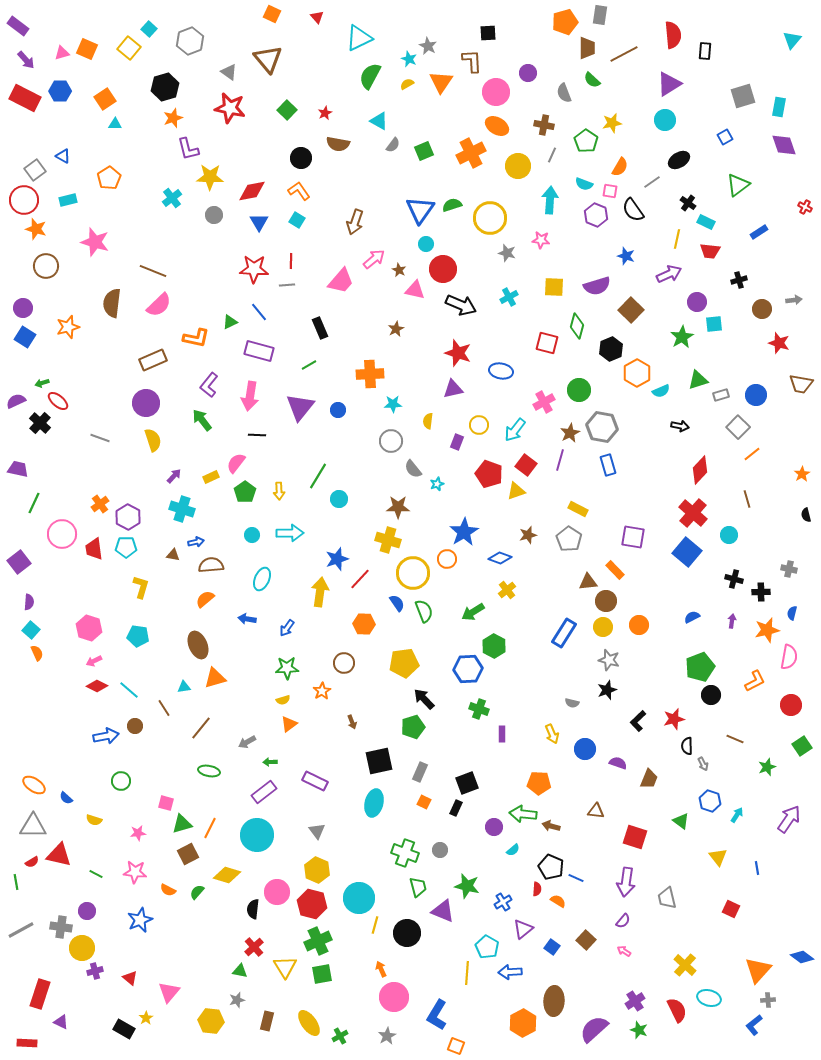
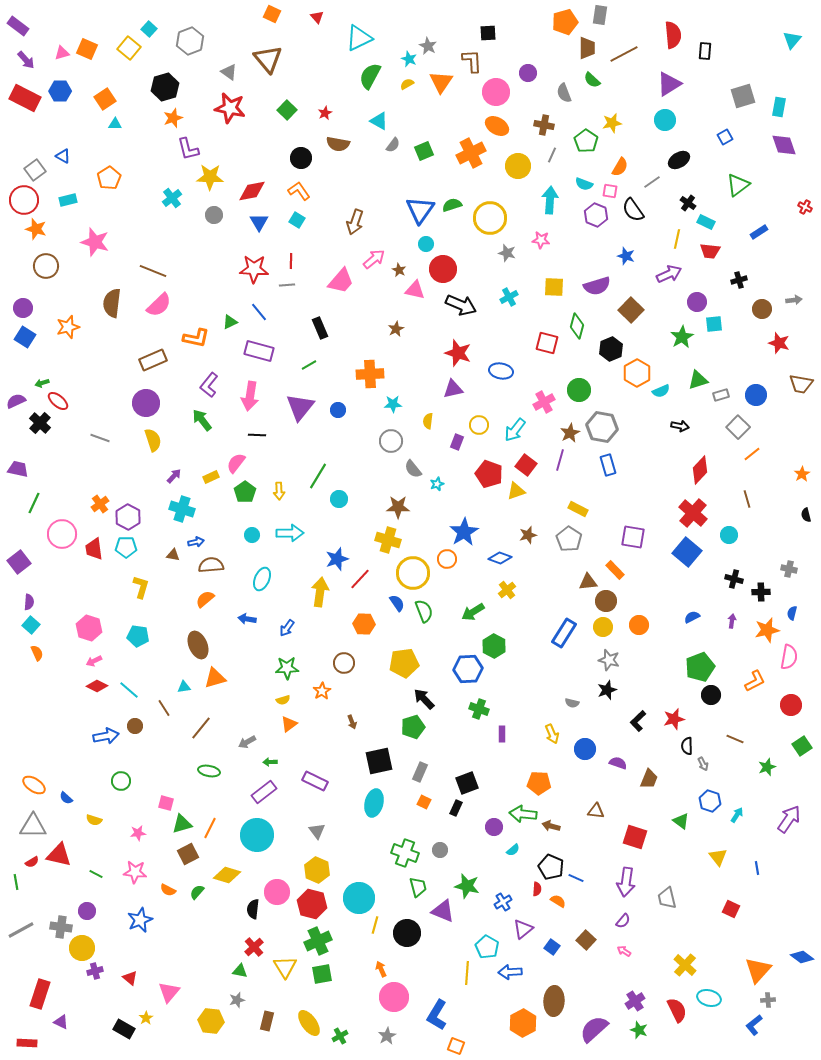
cyan square at (31, 630): moved 5 px up
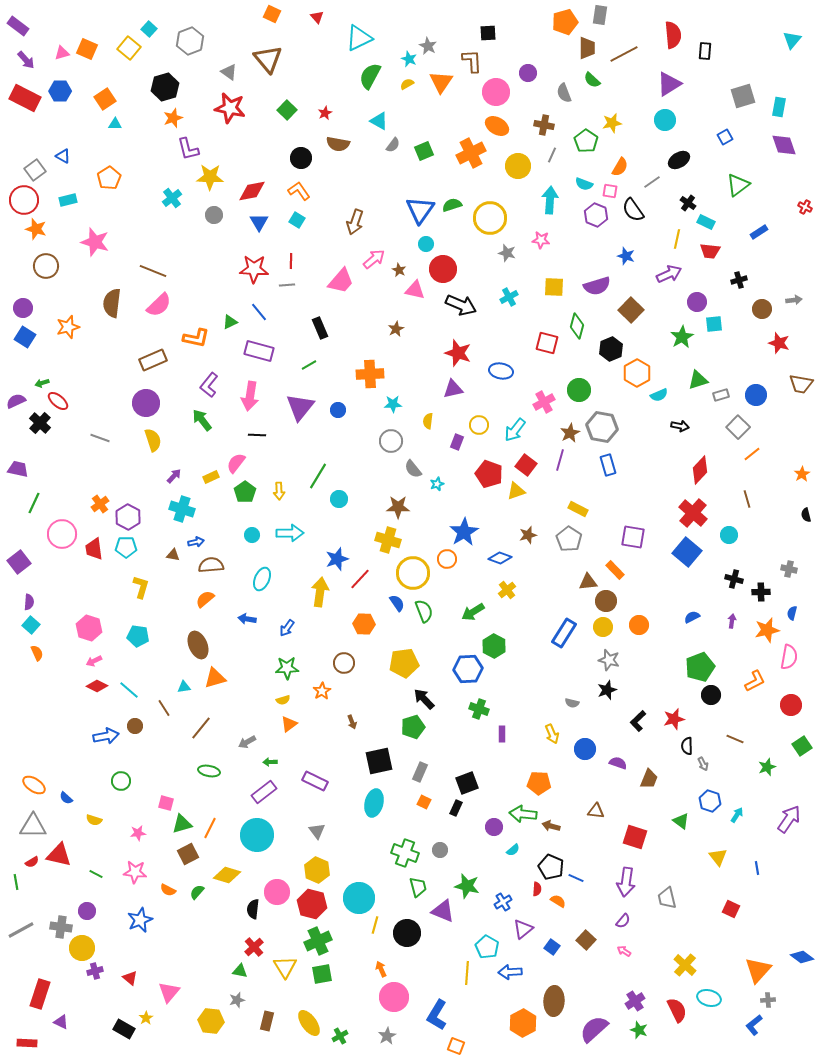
cyan semicircle at (661, 391): moved 2 px left, 4 px down
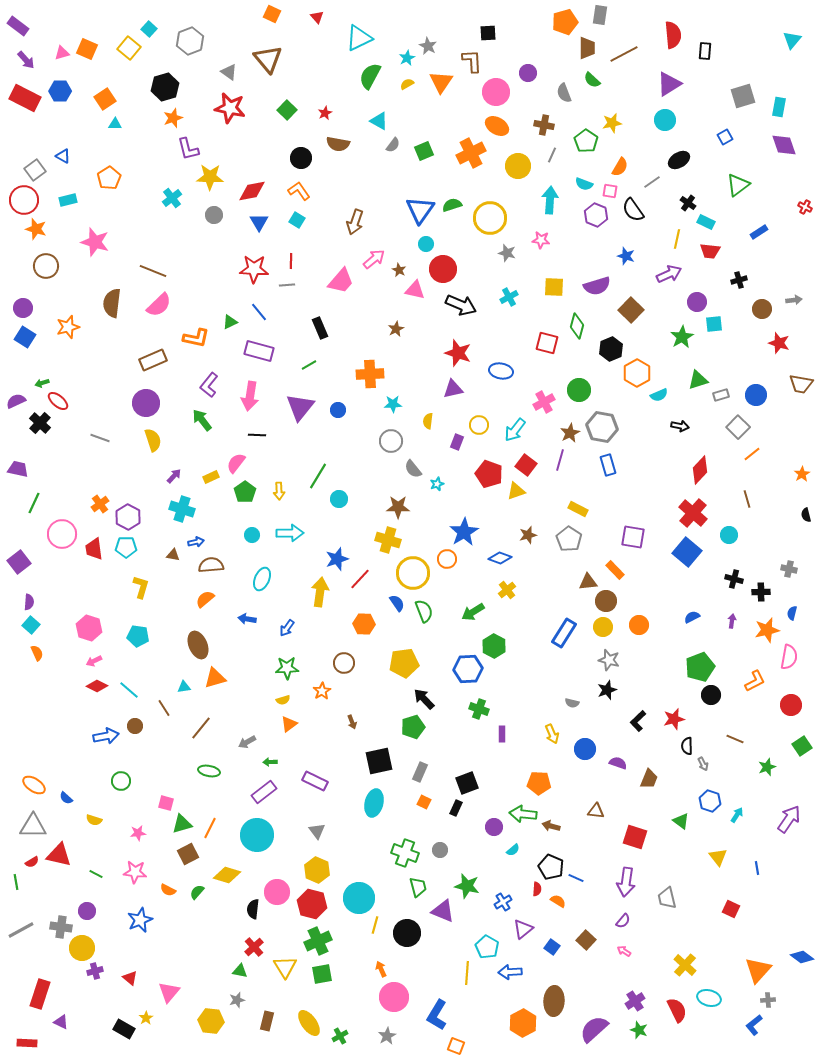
cyan star at (409, 59): moved 2 px left, 1 px up; rotated 21 degrees clockwise
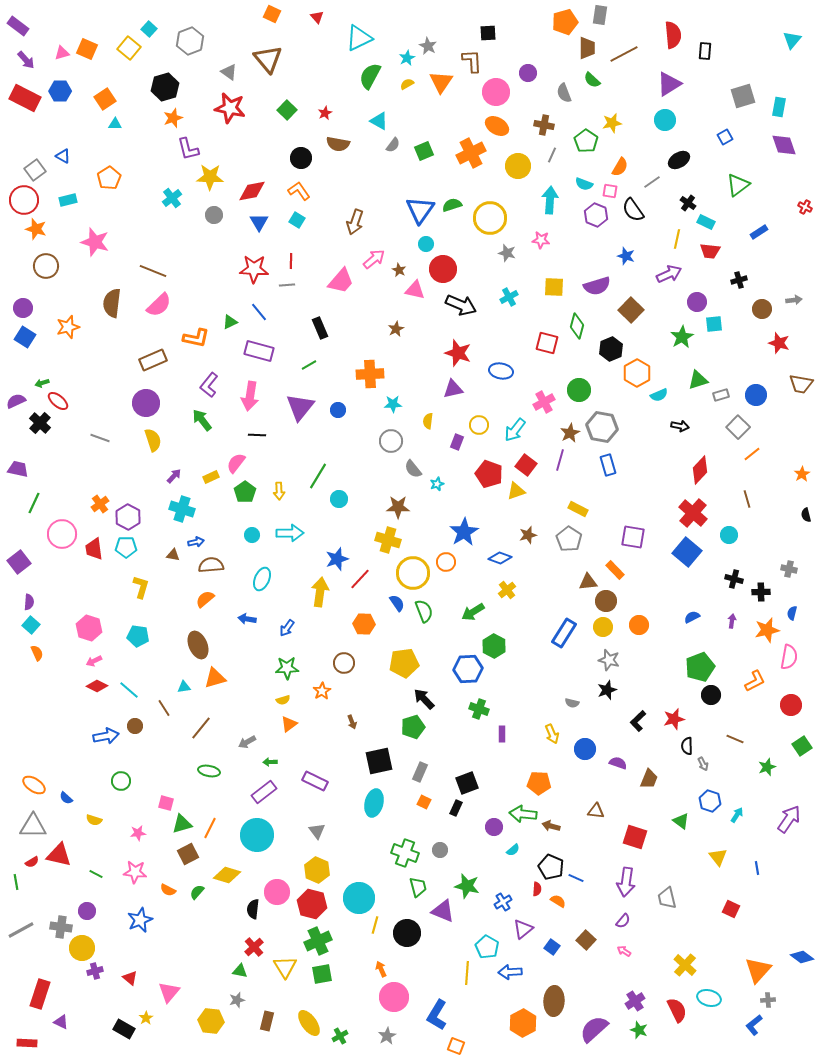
orange circle at (447, 559): moved 1 px left, 3 px down
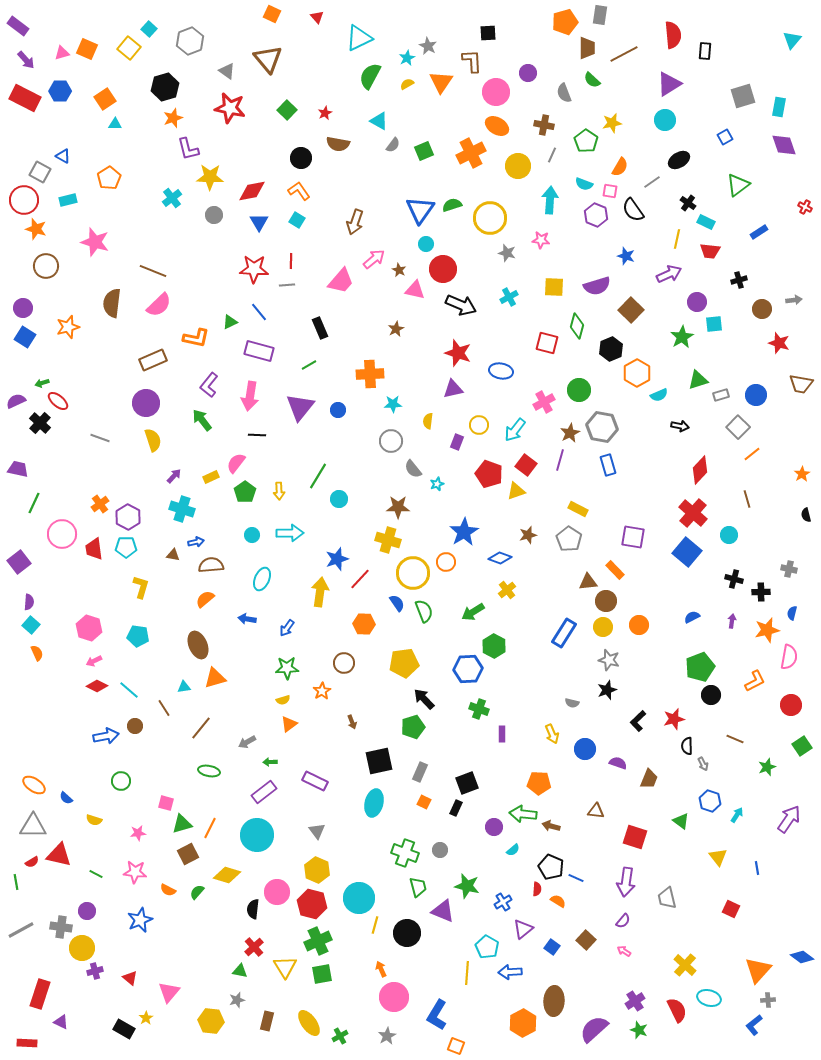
gray triangle at (229, 72): moved 2 px left, 1 px up
gray square at (35, 170): moved 5 px right, 2 px down; rotated 25 degrees counterclockwise
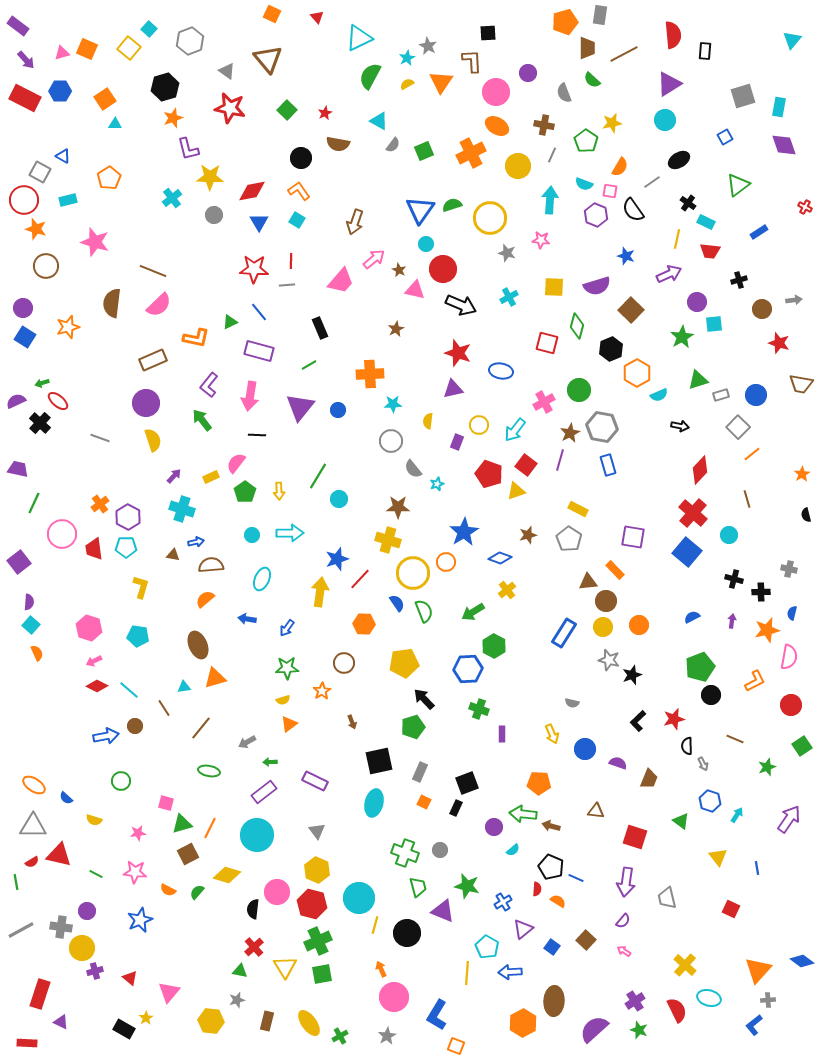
black star at (607, 690): moved 25 px right, 15 px up
blue diamond at (802, 957): moved 4 px down
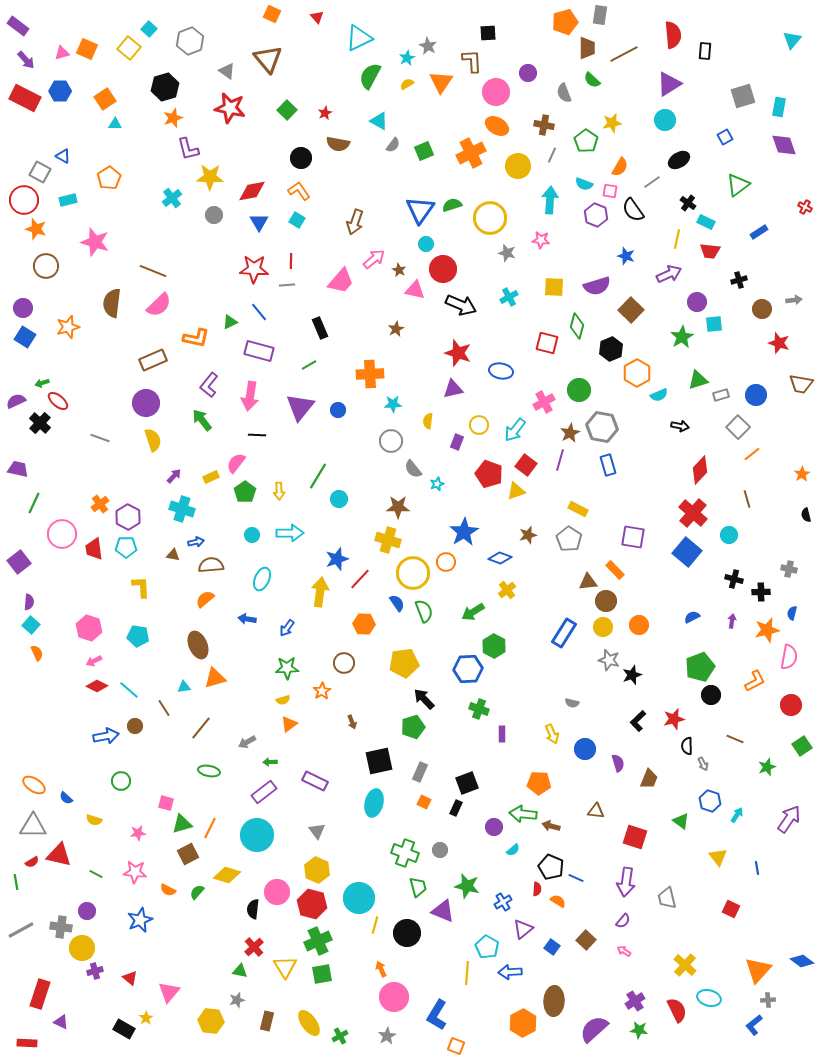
yellow L-shape at (141, 587): rotated 20 degrees counterclockwise
purple semicircle at (618, 763): rotated 54 degrees clockwise
green star at (639, 1030): rotated 12 degrees counterclockwise
